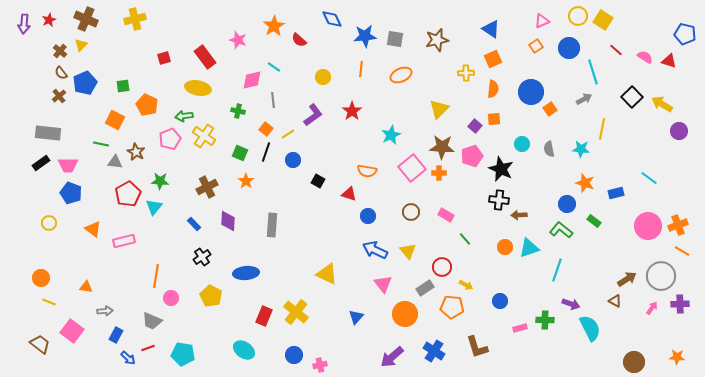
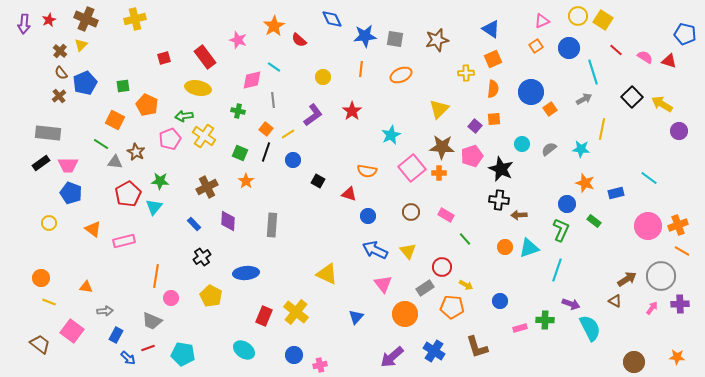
green line at (101, 144): rotated 21 degrees clockwise
gray semicircle at (549, 149): rotated 63 degrees clockwise
green L-shape at (561, 230): rotated 75 degrees clockwise
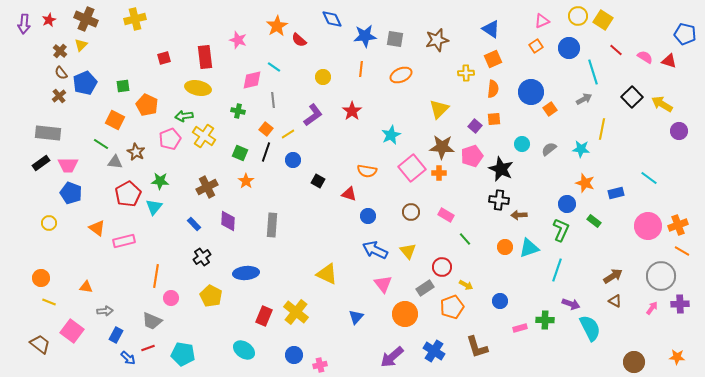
orange star at (274, 26): moved 3 px right
red rectangle at (205, 57): rotated 30 degrees clockwise
orange triangle at (93, 229): moved 4 px right, 1 px up
brown arrow at (627, 279): moved 14 px left, 3 px up
orange pentagon at (452, 307): rotated 25 degrees counterclockwise
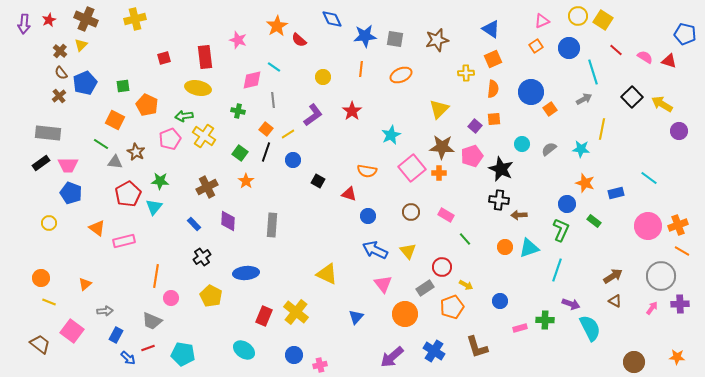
green square at (240, 153): rotated 14 degrees clockwise
orange triangle at (86, 287): moved 1 px left, 3 px up; rotated 48 degrees counterclockwise
